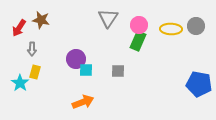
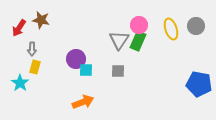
gray triangle: moved 11 px right, 22 px down
yellow ellipse: rotated 70 degrees clockwise
yellow rectangle: moved 5 px up
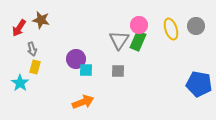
gray arrow: rotated 16 degrees counterclockwise
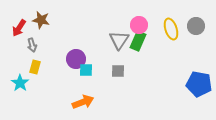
gray arrow: moved 4 px up
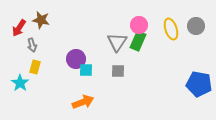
gray triangle: moved 2 px left, 2 px down
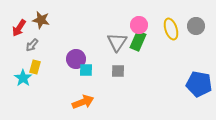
gray arrow: rotated 56 degrees clockwise
cyan star: moved 3 px right, 5 px up
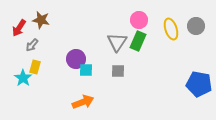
pink circle: moved 5 px up
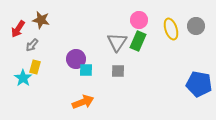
red arrow: moved 1 px left, 1 px down
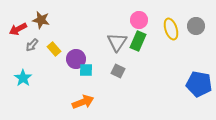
red arrow: rotated 30 degrees clockwise
yellow rectangle: moved 19 px right, 18 px up; rotated 56 degrees counterclockwise
gray square: rotated 24 degrees clockwise
